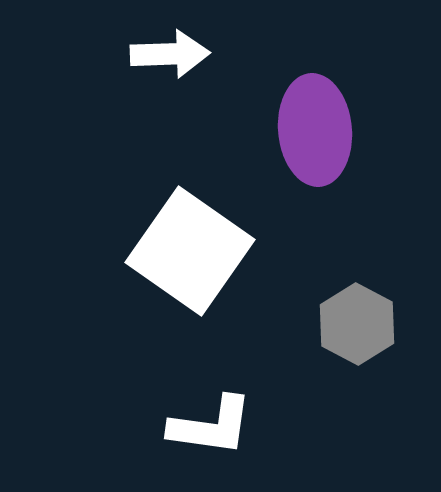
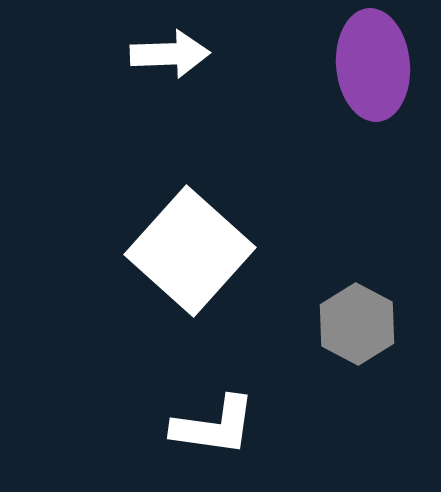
purple ellipse: moved 58 px right, 65 px up
white square: rotated 7 degrees clockwise
white L-shape: moved 3 px right
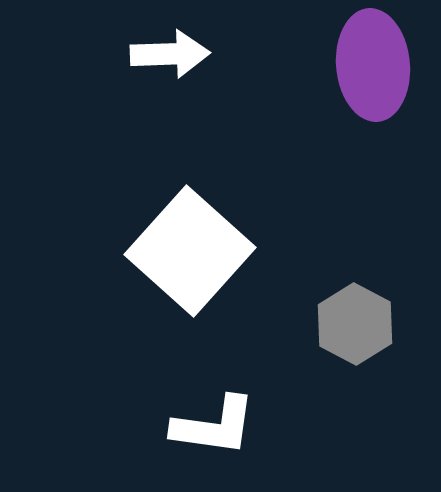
gray hexagon: moved 2 px left
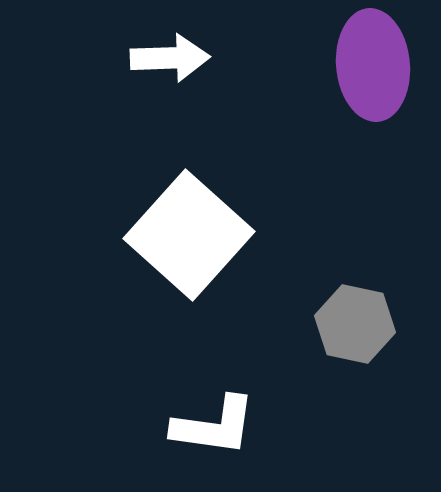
white arrow: moved 4 px down
white square: moved 1 px left, 16 px up
gray hexagon: rotated 16 degrees counterclockwise
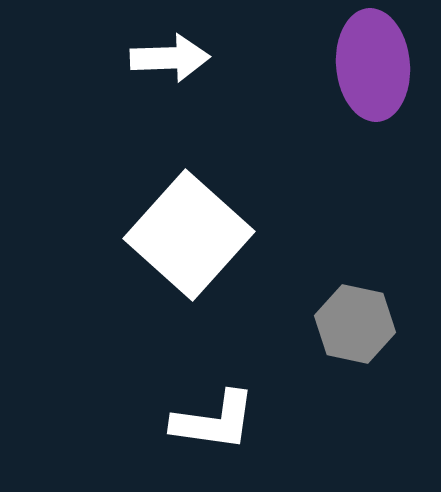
white L-shape: moved 5 px up
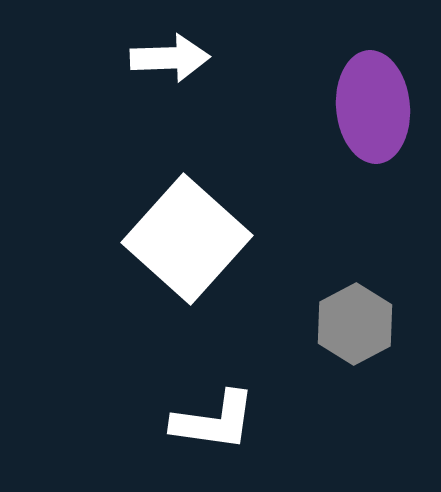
purple ellipse: moved 42 px down
white square: moved 2 px left, 4 px down
gray hexagon: rotated 20 degrees clockwise
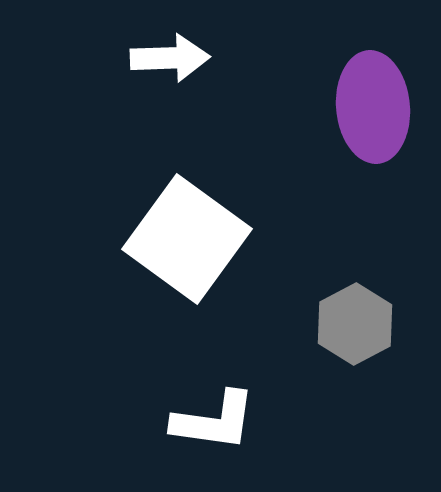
white square: rotated 6 degrees counterclockwise
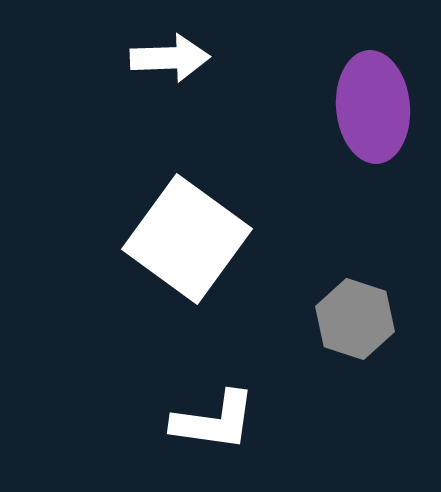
gray hexagon: moved 5 px up; rotated 14 degrees counterclockwise
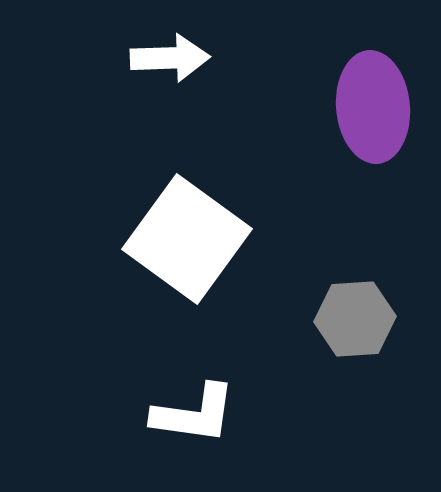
gray hexagon: rotated 22 degrees counterclockwise
white L-shape: moved 20 px left, 7 px up
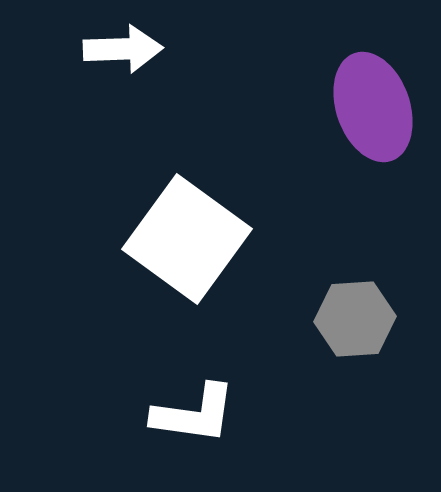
white arrow: moved 47 px left, 9 px up
purple ellipse: rotated 14 degrees counterclockwise
